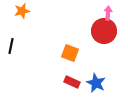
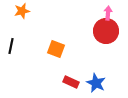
red circle: moved 2 px right
orange square: moved 14 px left, 4 px up
red rectangle: moved 1 px left
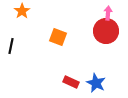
orange star: rotated 21 degrees counterclockwise
orange square: moved 2 px right, 12 px up
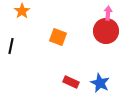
blue star: moved 4 px right
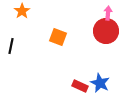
red rectangle: moved 9 px right, 4 px down
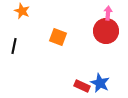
orange star: rotated 14 degrees counterclockwise
black line: moved 3 px right
red rectangle: moved 2 px right
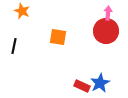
orange square: rotated 12 degrees counterclockwise
blue star: rotated 18 degrees clockwise
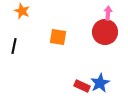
red circle: moved 1 px left, 1 px down
